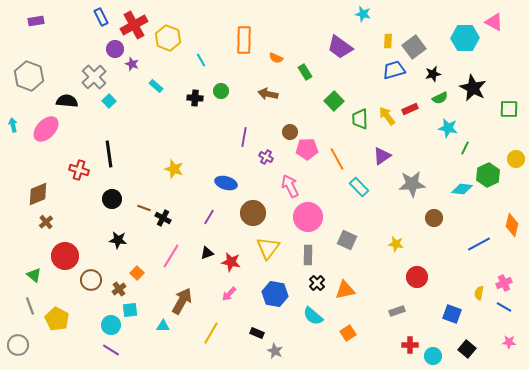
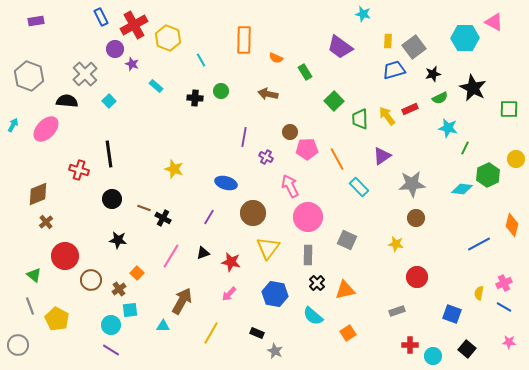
gray cross at (94, 77): moved 9 px left, 3 px up
cyan arrow at (13, 125): rotated 40 degrees clockwise
brown circle at (434, 218): moved 18 px left
black triangle at (207, 253): moved 4 px left
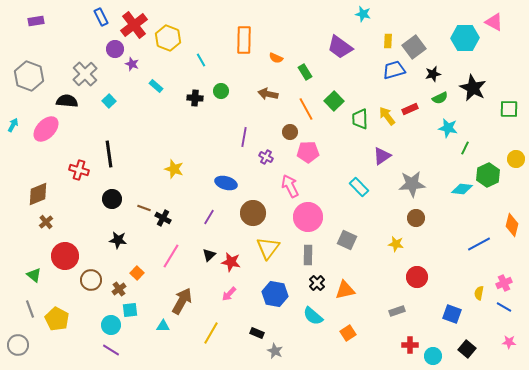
red cross at (134, 25): rotated 8 degrees counterclockwise
pink pentagon at (307, 149): moved 1 px right, 3 px down
orange line at (337, 159): moved 31 px left, 50 px up
black triangle at (203, 253): moved 6 px right, 2 px down; rotated 24 degrees counterclockwise
gray line at (30, 306): moved 3 px down
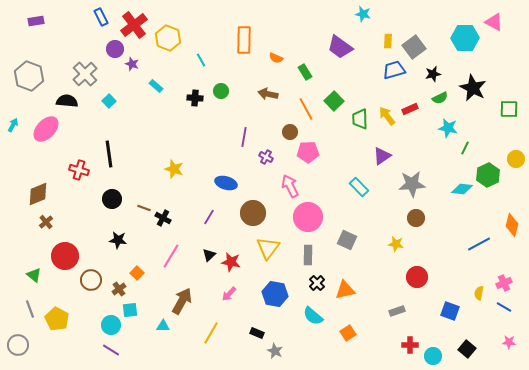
blue square at (452, 314): moved 2 px left, 3 px up
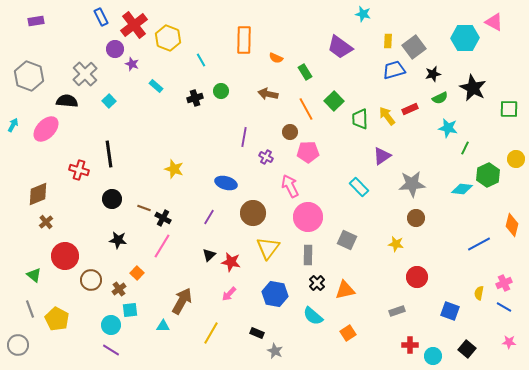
black cross at (195, 98): rotated 21 degrees counterclockwise
pink line at (171, 256): moved 9 px left, 10 px up
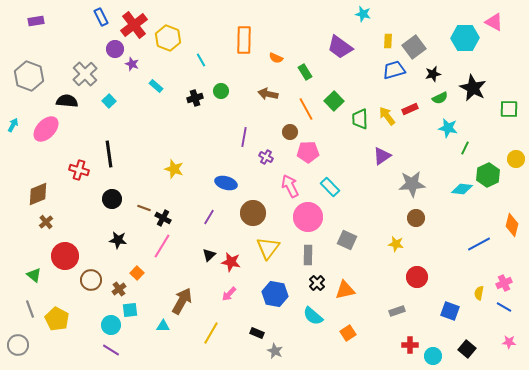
cyan rectangle at (359, 187): moved 29 px left
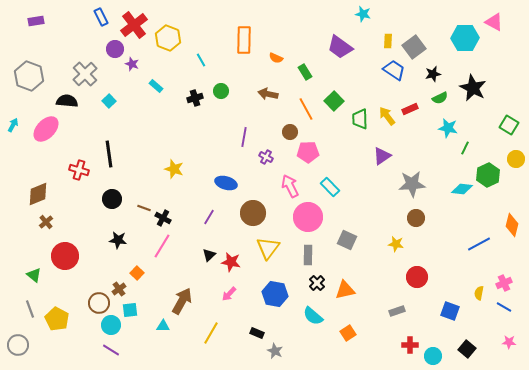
blue trapezoid at (394, 70): rotated 50 degrees clockwise
green square at (509, 109): moved 16 px down; rotated 30 degrees clockwise
brown circle at (91, 280): moved 8 px right, 23 px down
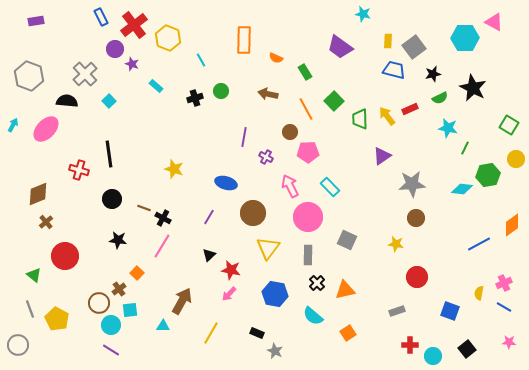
blue trapezoid at (394, 70): rotated 20 degrees counterclockwise
green hexagon at (488, 175): rotated 15 degrees clockwise
orange diamond at (512, 225): rotated 40 degrees clockwise
red star at (231, 262): moved 8 px down
black square at (467, 349): rotated 12 degrees clockwise
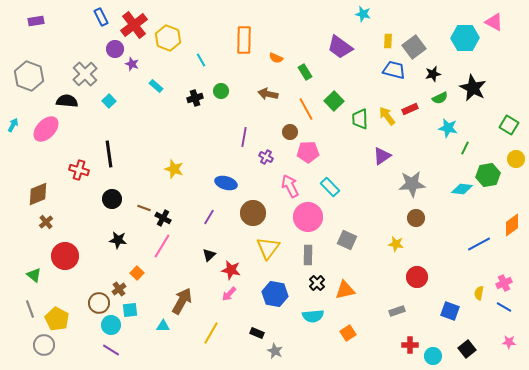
cyan semicircle at (313, 316): rotated 45 degrees counterclockwise
gray circle at (18, 345): moved 26 px right
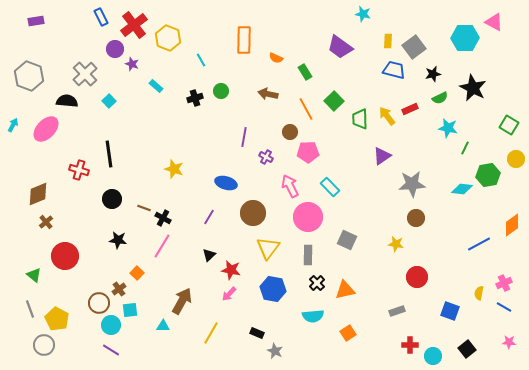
blue hexagon at (275, 294): moved 2 px left, 5 px up
